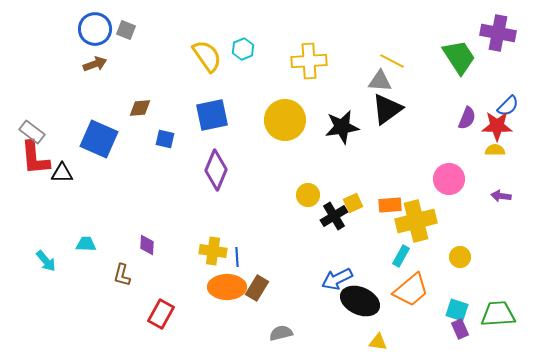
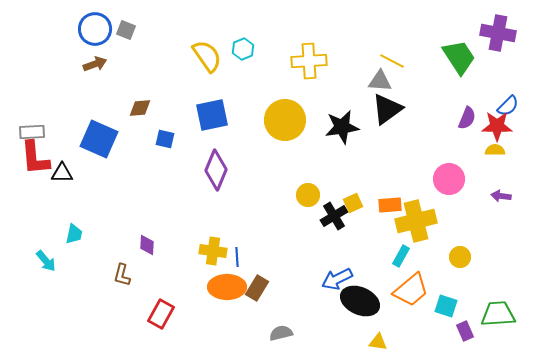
gray rectangle at (32, 132): rotated 40 degrees counterclockwise
cyan trapezoid at (86, 244): moved 12 px left, 10 px up; rotated 100 degrees clockwise
cyan square at (457, 310): moved 11 px left, 4 px up
purple rectangle at (460, 329): moved 5 px right, 2 px down
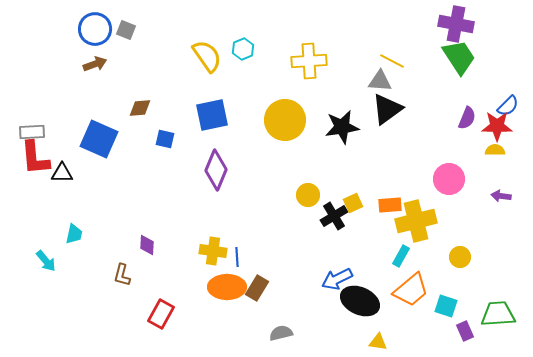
purple cross at (498, 33): moved 42 px left, 9 px up
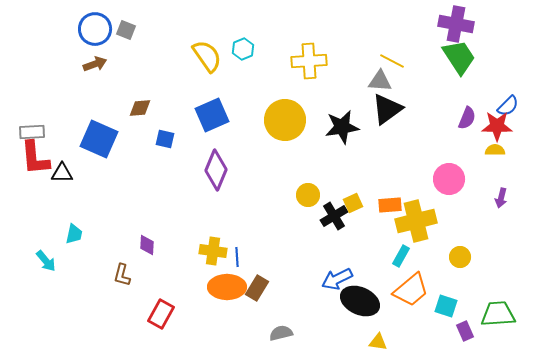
blue square at (212, 115): rotated 12 degrees counterclockwise
purple arrow at (501, 196): moved 2 px down; rotated 84 degrees counterclockwise
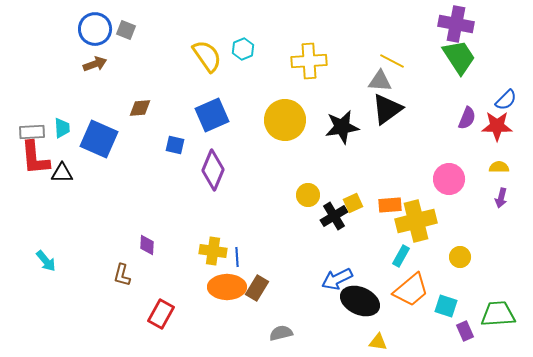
blue semicircle at (508, 106): moved 2 px left, 6 px up
blue square at (165, 139): moved 10 px right, 6 px down
yellow semicircle at (495, 150): moved 4 px right, 17 px down
purple diamond at (216, 170): moved 3 px left
cyan trapezoid at (74, 234): moved 12 px left, 106 px up; rotated 15 degrees counterclockwise
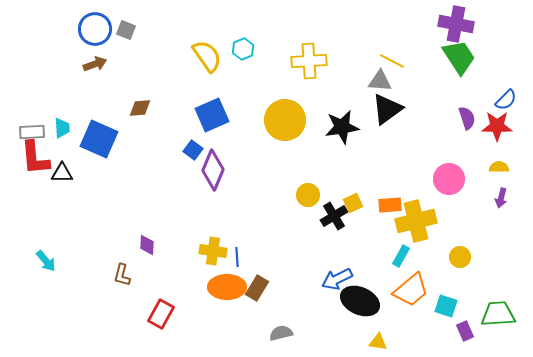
purple semicircle at (467, 118): rotated 40 degrees counterclockwise
blue square at (175, 145): moved 18 px right, 5 px down; rotated 24 degrees clockwise
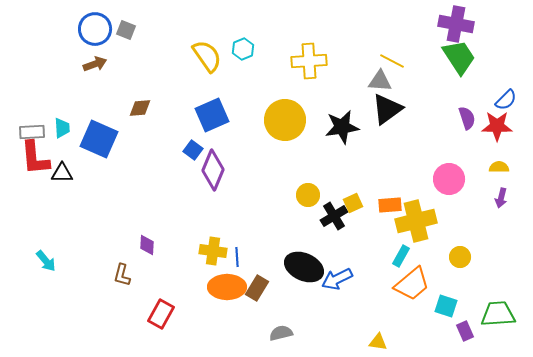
orange trapezoid at (411, 290): moved 1 px right, 6 px up
black ellipse at (360, 301): moved 56 px left, 34 px up
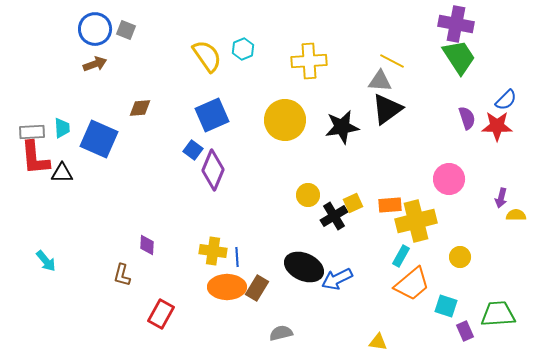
yellow semicircle at (499, 167): moved 17 px right, 48 px down
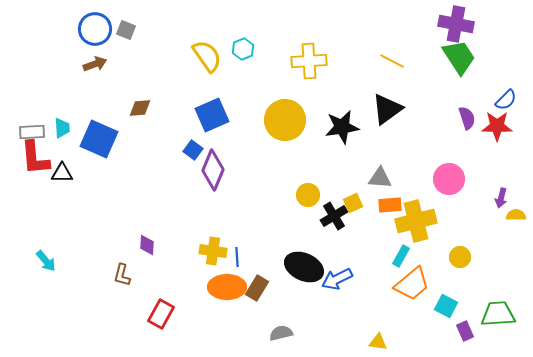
gray triangle at (380, 81): moved 97 px down
cyan square at (446, 306): rotated 10 degrees clockwise
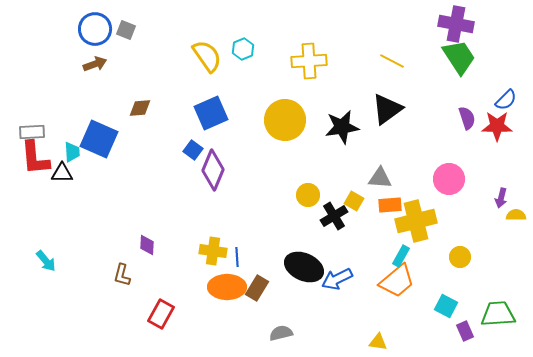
blue square at (212, 115): moved 1 px left, 2 px up
cyan trapezoid at (62, 128): moved 10 px right, 24 px down
yellow square at (353, 203): moved 1 px right, 2 px up; rotated 36 degrees counterclockwise
orange trapezoid at (412, 284): moved 15 px left, 3 px up
